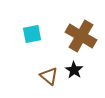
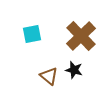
brown cross: rotated 16 degrees clockwise
black star: rotated 18 degrees counterclockwise
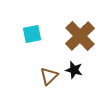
brown cross: moved 1 px left
brown triangle: rotated 36 degrees clockwise
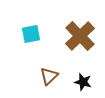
cyan square: moved 1 px left
black star: moved 9 px right, 12 px down
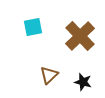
cyan square: moved 2 px right, 7 px up
brown triangle: moved 1 px up
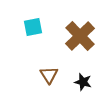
brown triangle: rotated 18 degrees counterclockwise
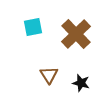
brown cross: moved 4 px left, 2 px up
black star: moved 2 px left, 1 px down
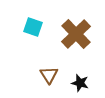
cyan square: rotated 30 degrees clockwise
black star: moved 1 px left
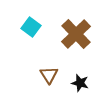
cyan square: moved 2 px left; rotated 18 degrees clockwise
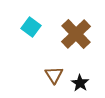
brown triangle: moved 5 px right
black star: rotated 18 degrees clockwise
